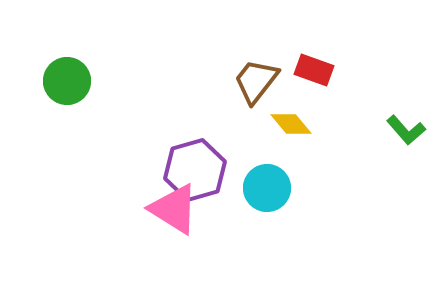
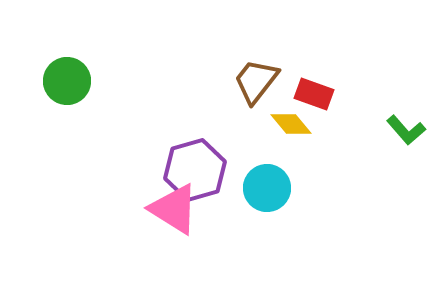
red rectangle: moved 24 px down
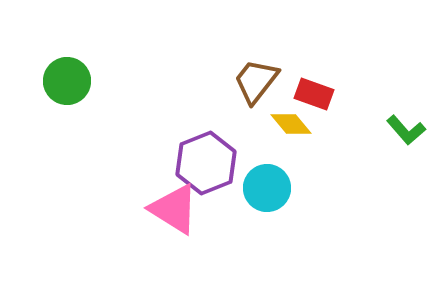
purple hexagon: moved 11 px right, 7 px up; rotated 6 degrees counterclockwise
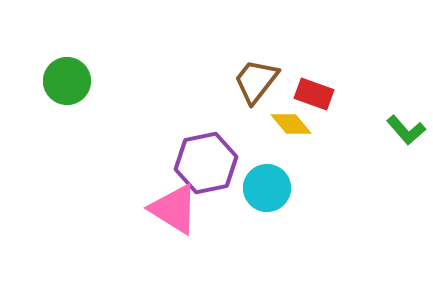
purple hexagon: rotated 10 degrees clockwise
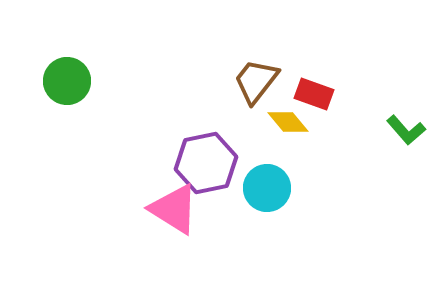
yellow diamond: moved 3 px left, 2 px up
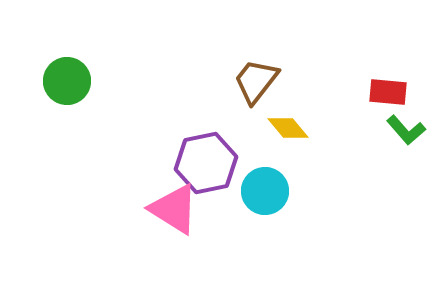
red rectangle: moved 74 px right, 2 px up; rotated 15 degrees counterclockwise
yellow diamond: moved 6 px down
cyan circle: moved 2 px left, 3 px down
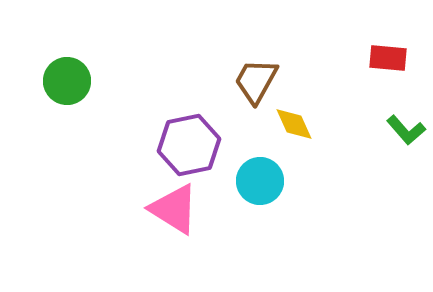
brown trapezoid: rotated 9 degrees counterclockwise
red rectangle: moved 34 px up
yellow diamond: moved 6 px right, 4 px up; rotated 15 degrees clockwise
purple hexagon: moved 17 px left, 18 px up
cyan circle: moved 5 px left, 10 px up
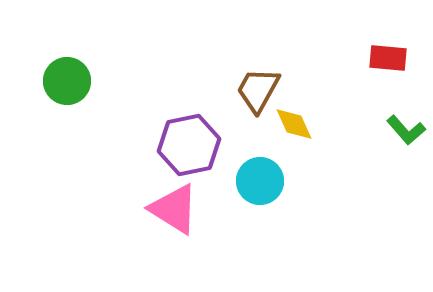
brown trapezoid: moved 2 px right, 9 px down
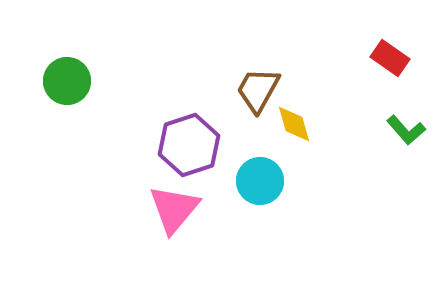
red rectangle: moved 2 px right; rotated 30 degrees clockwise
yellow diamond: rotated 9 degrees clockwise
purple hexagon: rotated 6 degrees counterclockwise
pink triangle: rotated 38 degrees clockwise
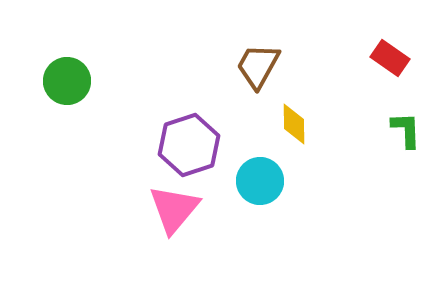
brown trapezoid: moved 24 px up
yellow diamond: rotated 15 degrees clockwise
green L-shape: rotated 141 degrees counterclockwise
